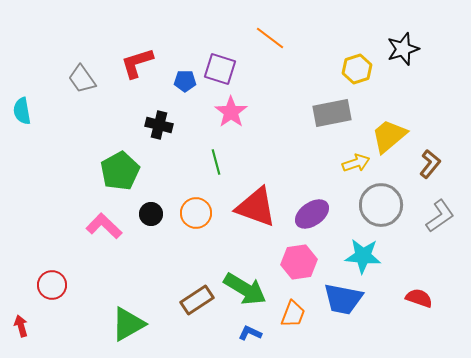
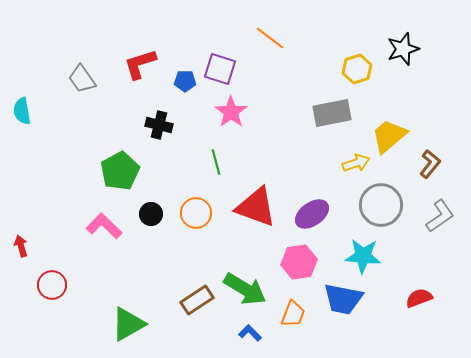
red L-shape: moved 3 px right, 1 px down
red semicircle: rotated 40 degrees counterclockwise
red arrow: moved 80 px up
blue L-shape: rotated 20 degrees clockwise
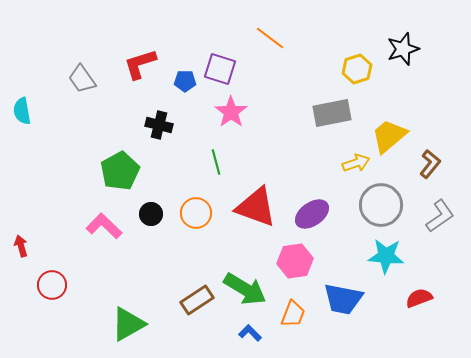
cyan star: moved 23 px right
pink hexagon: moved 4 px left, 1 px up
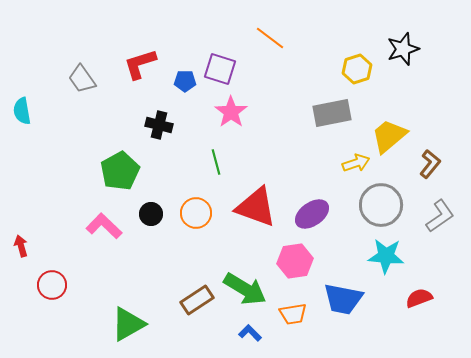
orange trapezoid: rotated 60 degrees clockwise
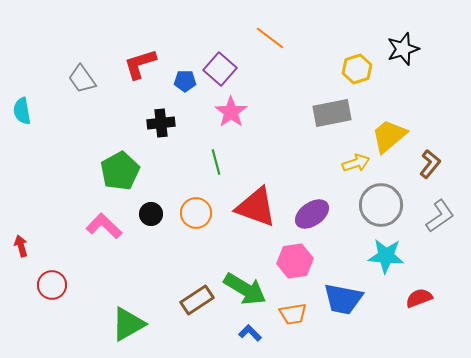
purple square: rotated 24 degrees clockwise
black cross: moved 2 px right, 2 px up; rotated 20 degrees counterclockwise
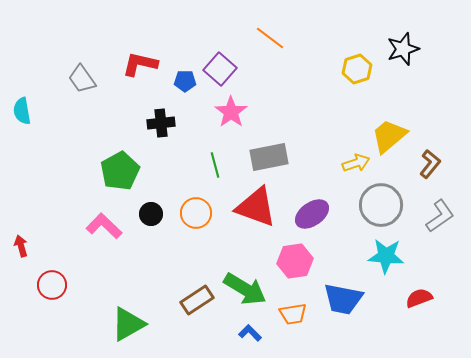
red L-shape: rotated 30 degrees clockwise
gray rectangle: moved 63 px left, 44 px down
green line: moved 1 px left, 3 px down
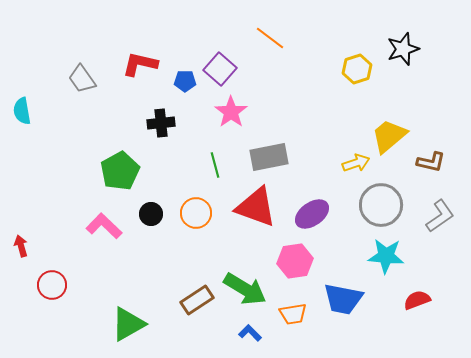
brown L-shape: moved 1 px right, 2 px up; rotated 64 degrees clockwise
red semicircle: moved 2 px left, 2 px down
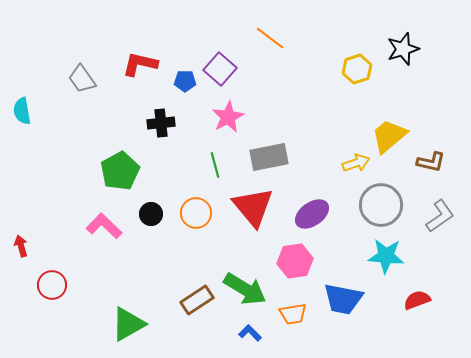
pink star: moved 3 px left, 5 px down; rotated 8 degrees clockwise
red triangle: moved 3 px left; rotated 30 degrees clockwise
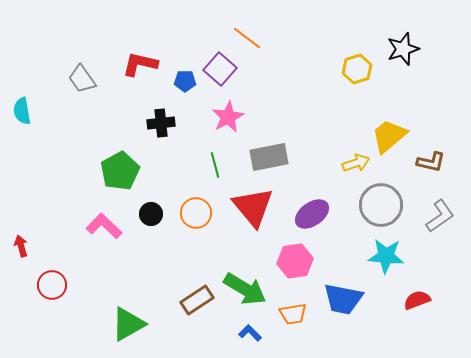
orange line: moved 23 px left
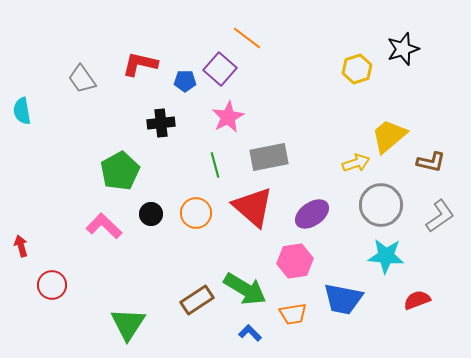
red triangle: rotated 9 degrees counterclockwise
green triangle: rotated 27 degrees counterclockwise
